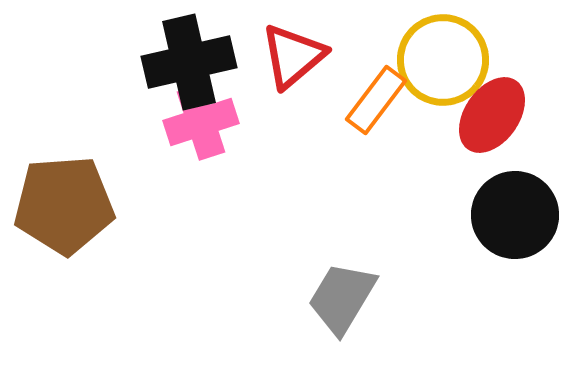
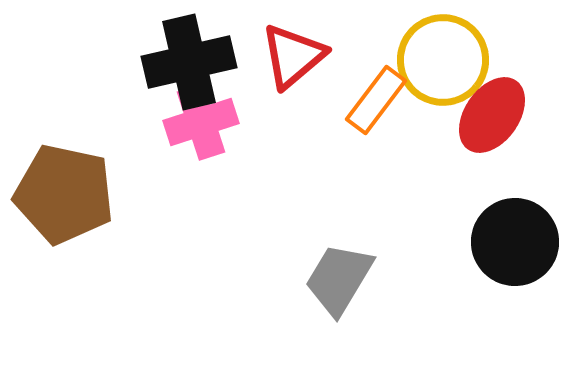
brown pentagon: moved 11 px up; rotated 16 degrees clockwise
black circle: moved 27 px down
gray trapezoid: moved 3 px left, 19 px up
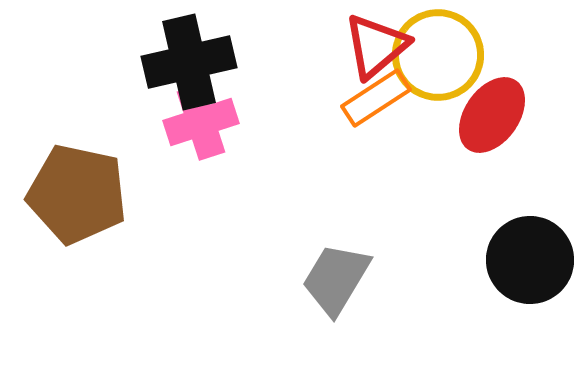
red triangle: moved 83 px right, 10 px up
yellow circle: moved 5 px left, 5 px up
orange rectangle: moved 2 px up; rotated 20 degrees clockwise
brown pentagon: moved 13 px right
black circle: moved 15 px right, 18 px down
gray trapezoid: moved 3 px left
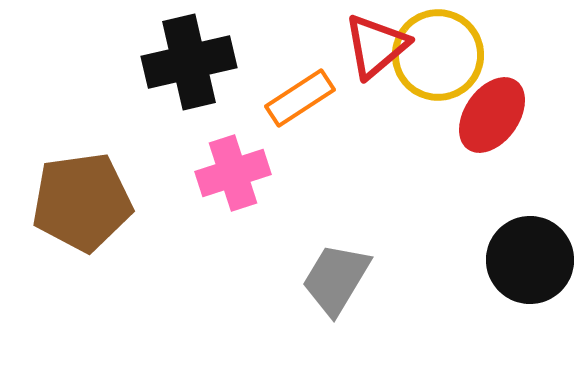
orange rectangle: moved 76 px left
pink cross: moved 32 px right, 51 px down
brown pentagon: moved 5 px right, 8 px down; rotated 20 degrees counterclockwise
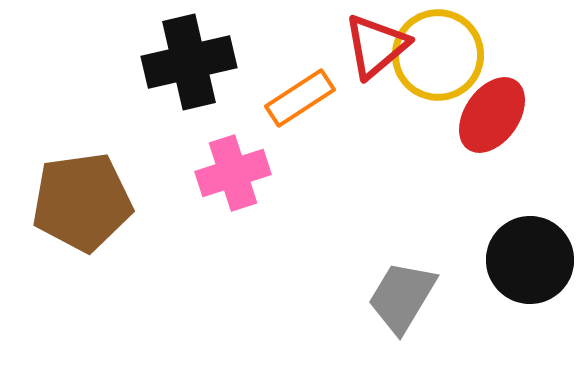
gray trapezoid: moved 66 px right, 18 px down
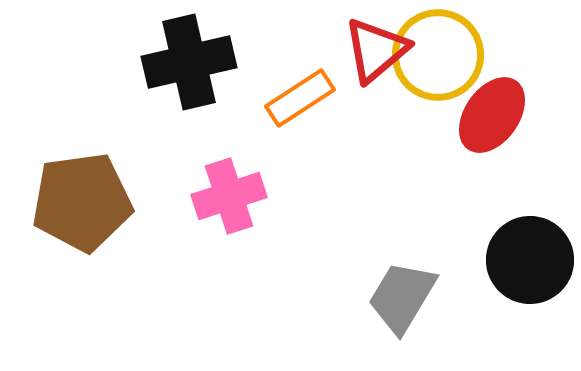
red triangle: moved 4 px down
pink cross: moved 4 px left, 23 px down
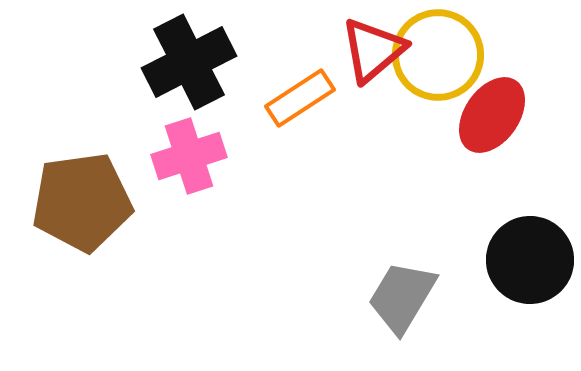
red triangle: moved 3 px left
black cross: rotated 14 degrees counterclockwise
pink cross: moved 40 px left, 40 px up
